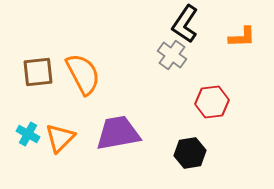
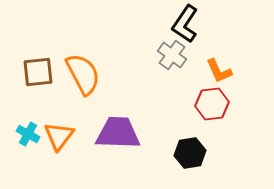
orange L-shape: moved 23 px left, 34 px down; rotated 68 degrees clockwise
red hexagon: moved 2 px down
purple trapezoid: rotated 12 degrees clockwise
orange triangle: moved 1 px left, 2 px up; rotated 8 degrees counterclockwise
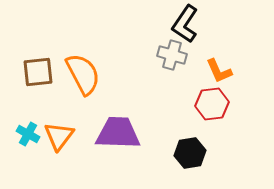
gray cross: rotated 20 degrees counterclockwise
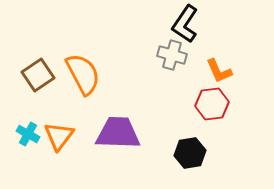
brown square: moved 3 px down; rotated 28 degrees counterclockwise
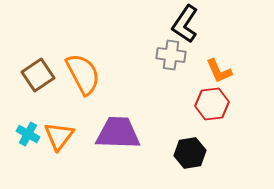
gray cross: moved 1 px left; rotated 8 degrees counterclockwise
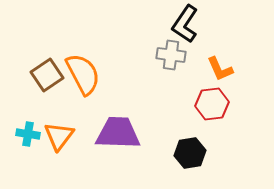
orange L-shape: moved 1 px right, 2 px up
brown square: moved 9 px right
cyan cross: rotated 20 degrees counterclockwise
